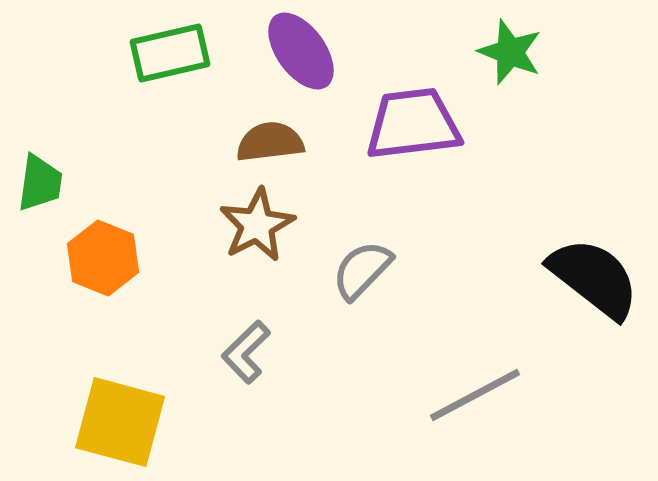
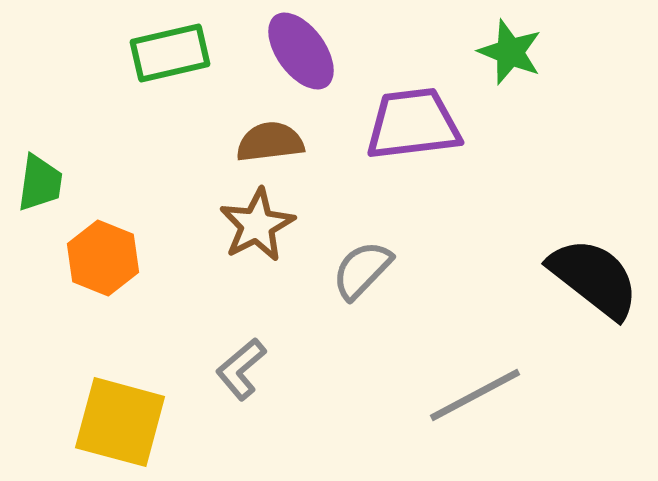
gray L-shape: moved 5 px left, 17 px down; rotated 4 degrees clockwise
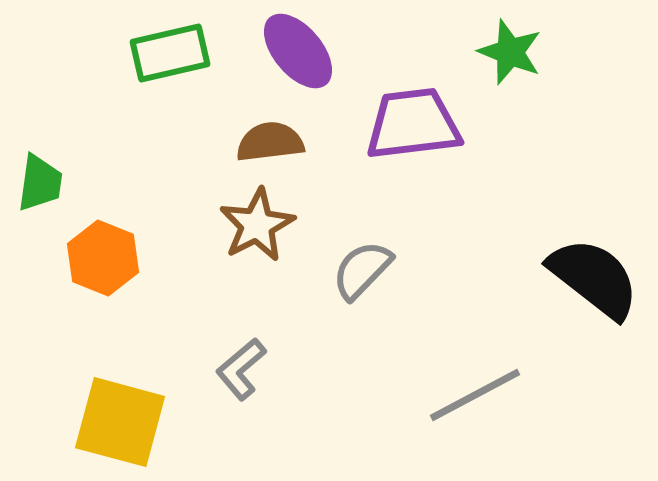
purple ellipse: moved 3 px left; rotated 4 degrees counterclockwise
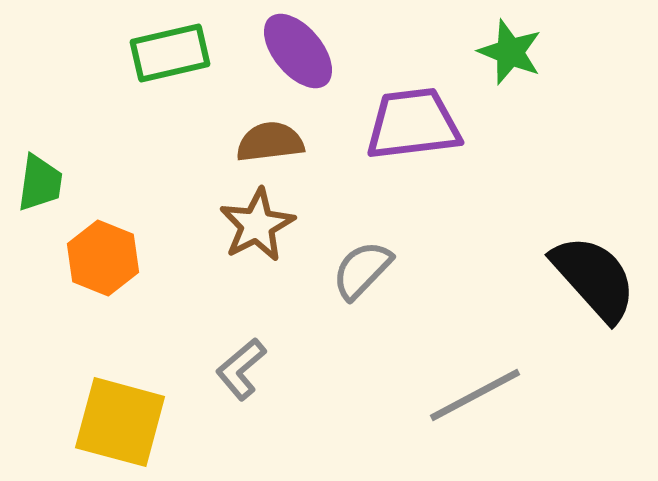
black semicircle: rotated 10 degrees clockwise
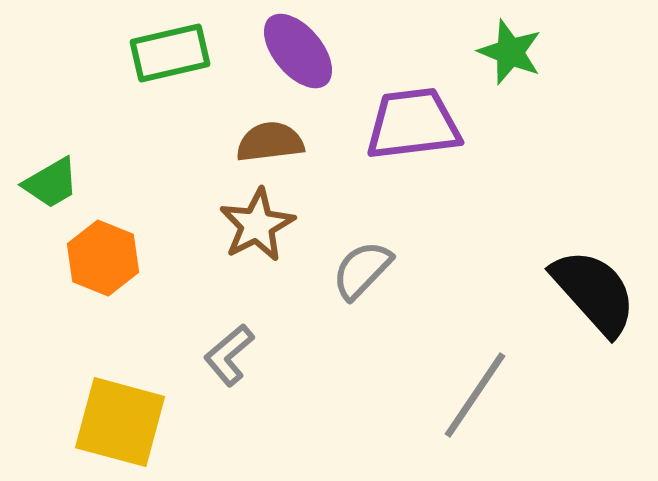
green trapezoid: moved 11 px right; rotated 52 degrees clockwise
black semicircle: moved 14 px down
gray L-shape: moved 12 px left, 14 px up
gray line: rotated 28 degrees counterclockwise
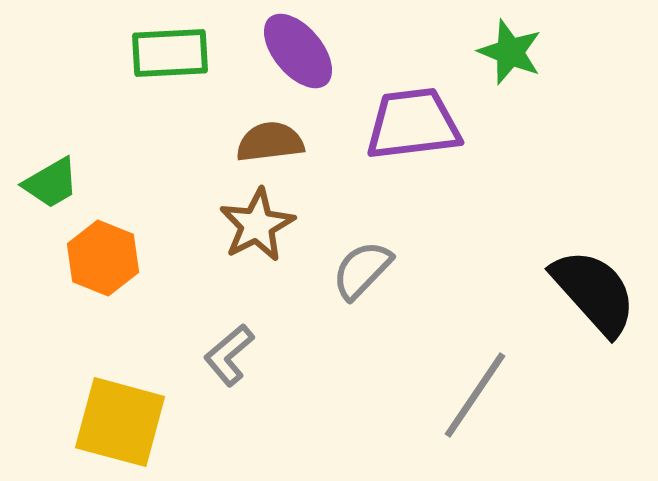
green rectangle: rotated 10 degrees clockwise
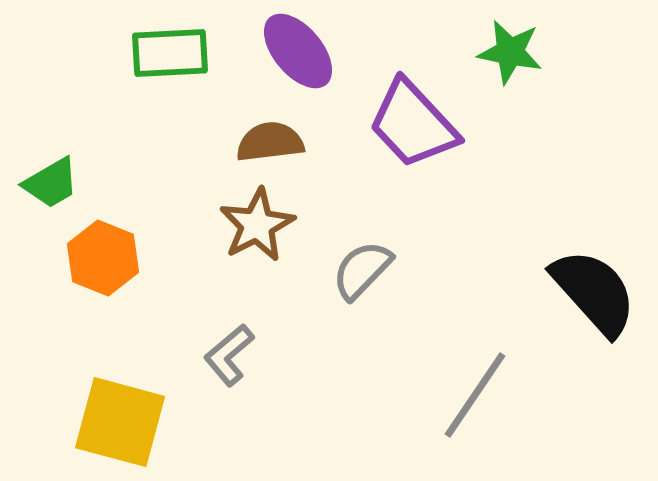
green star: rotated 10 degrees counterclockwise
purple trapezoid: rotated 126 degrees counterclockwise
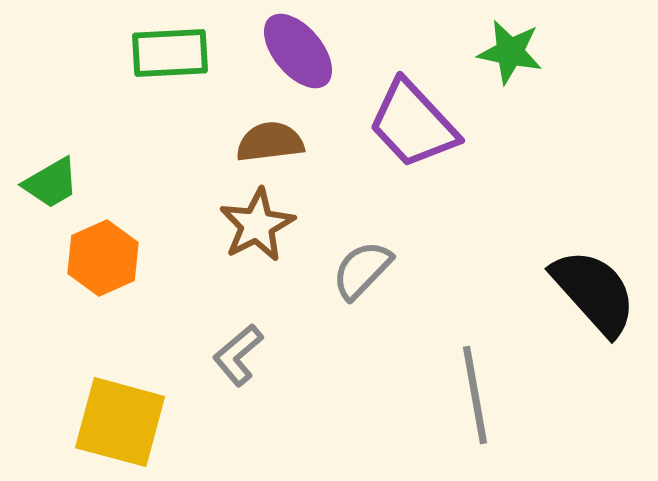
orange hexagon: rotated 14 degrees clockwise
gray L-shape: moved 9 px right
gray line: rotated 44 degrees counterclockwise
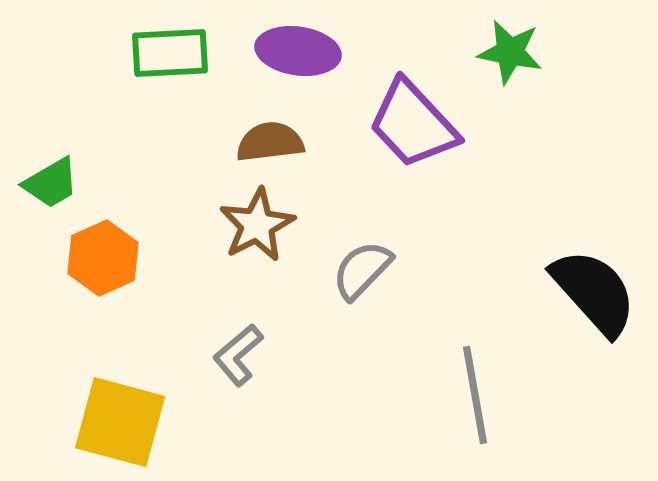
purple ellipse: rotated 42 degrees counterclockwise
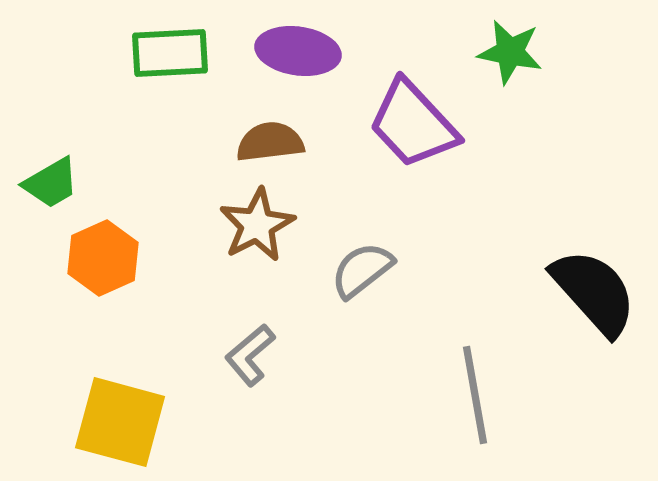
gray semicircle: rotated 8 degrees clockwise
gray L-shape: moved 12 px right
